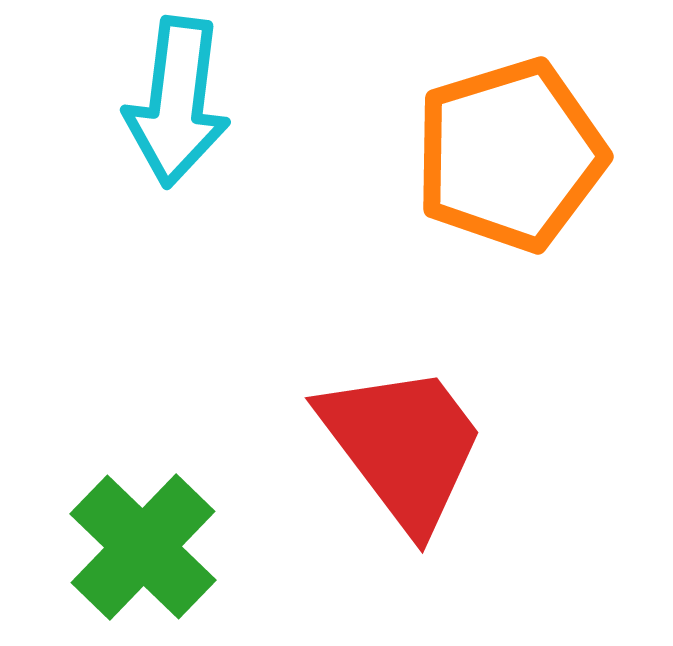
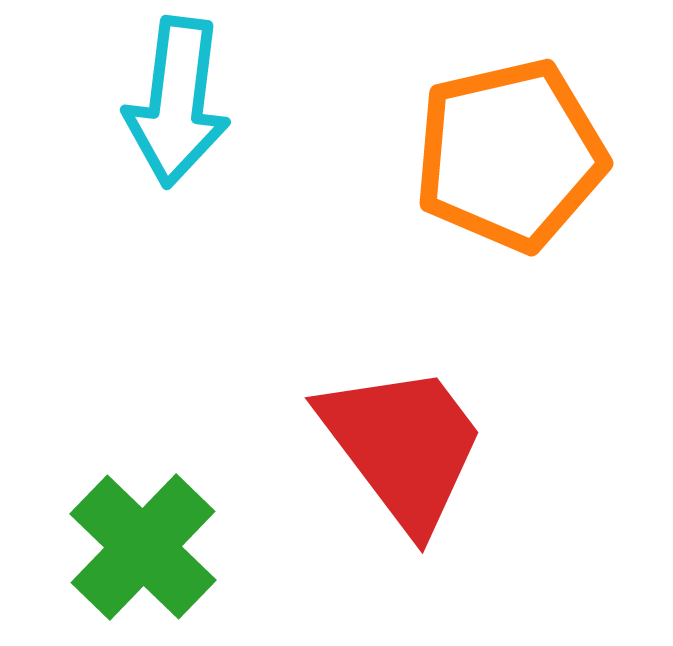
orange pentagon: rotated 4 degrees clockwise
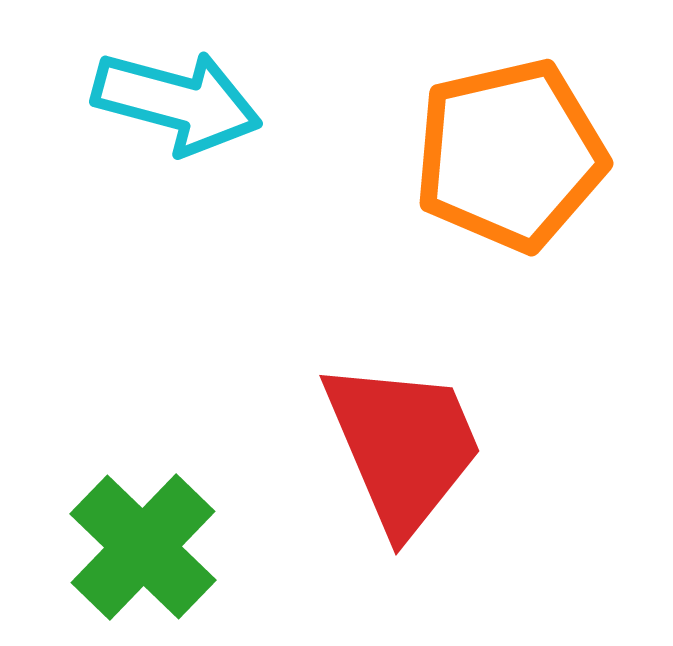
cyan arrow: rotated 82 degrees counterclockwise
red trapezoid: rotated 14 degrees clockwise
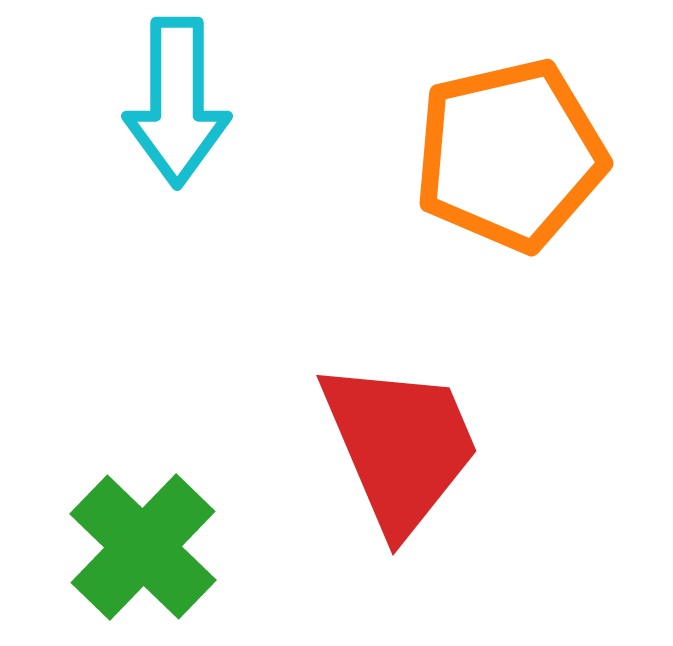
cyan arrow: rotated 75 degrees clockwise
red trapezoid: moved 3 px left
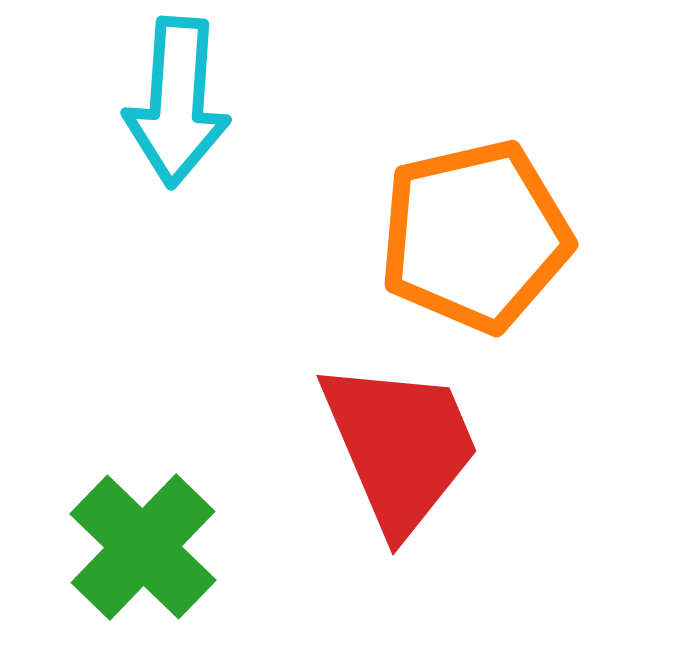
cyan arrow: rotated 4 degrees clockwise
orange pentagon: moved 35 px left, 81 px down
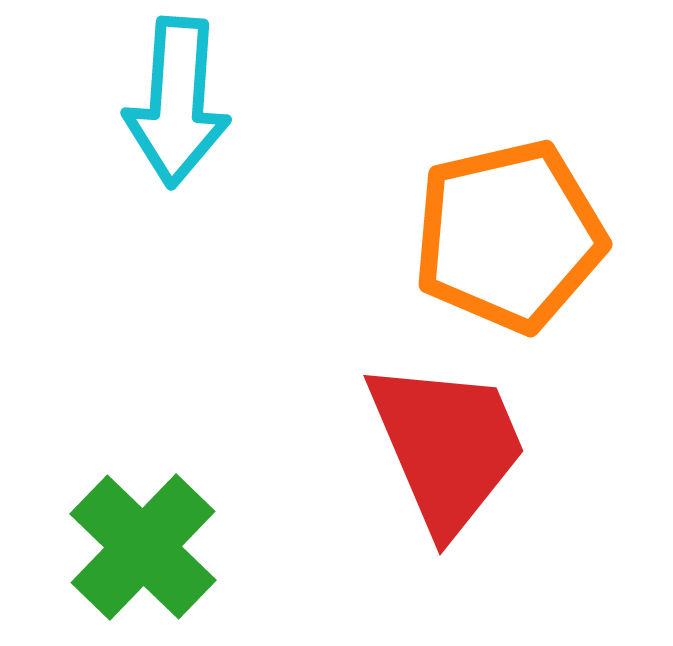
orange pentagon: moved 34 px right
red trapezoid: moved 47 px right
